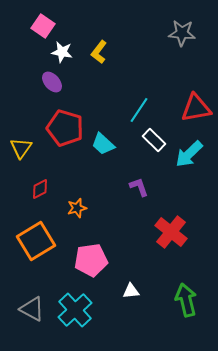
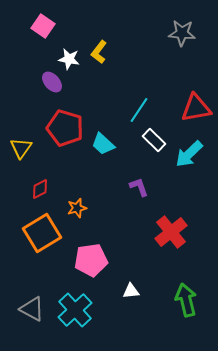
white star: moved 7 px right, 7 px down
red cross: rotated 12 degrees clockwise
orange square: moved 6 px right, 8 px up
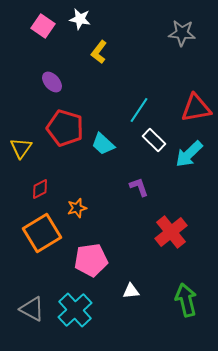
white star: moved 11 px right, 40 px up
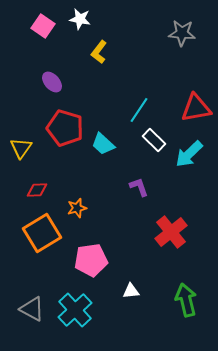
red diamond: moved 3 px left, 1 px down; rotated 25 degrees clockwise
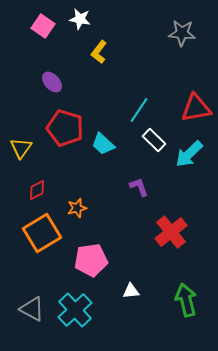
red diamond: rotated 25 degrees counterclockwise
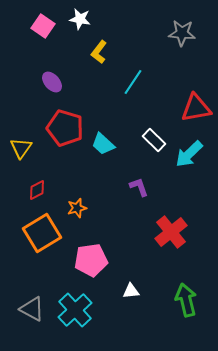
cyan line: moved 6 px left, 28 px up
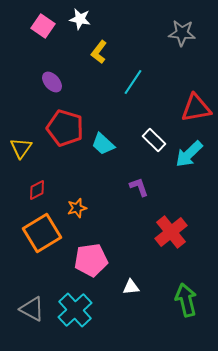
white triangle: moved 4 px up
